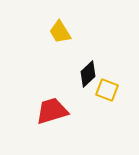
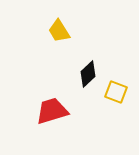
yellow trapezoid: moved 1 px left, 1 px up
yellow square: moved 9 px right, 2 px down
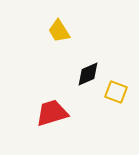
black diamond: rotated 20 degrees clockwise
red trapezoid: moved 2 px down
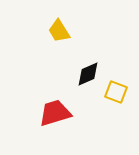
red trapezoid: moved 3 px right
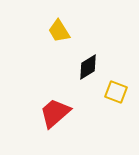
black diamond: moved 7 px up; rotated 8 degrees counterclockwise
red trapezoid: rotated 24 degrees counterclockwise
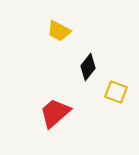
yellow trapezoid: rotated 30 degrees counterclockwise
black diamond: rotated 20 degrees counterclockwise
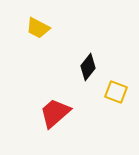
yellow trapezoid: moved 21 px left, 3 px up
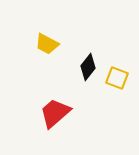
yellow trapezoid: moved 9 px right, 16 px down
yellow square: moved 1 px right, 14 px up
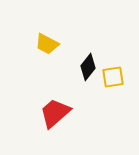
yellow square: moved 4 px left, 1 px up; rotated 30 degrees counterclockwise
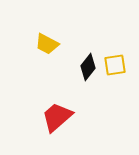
yellow square: moved 2 px right, 12 px up
red trapezoid: moved 2 px right, 4 px down
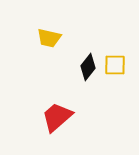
yellow trapezoid: moved 2 px right, 6 px up; rotated 15 degrees counterclockwise
yellow square: rotated 10 degrees clockwise
